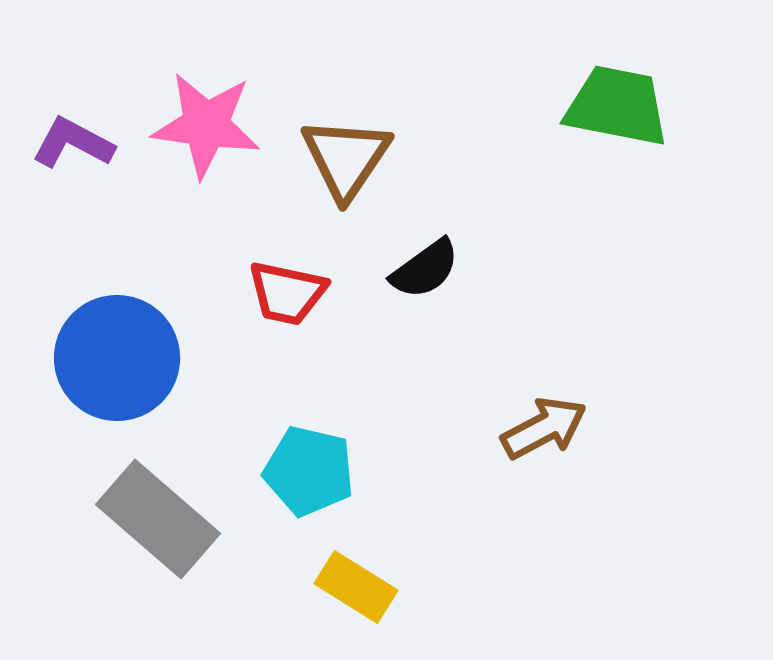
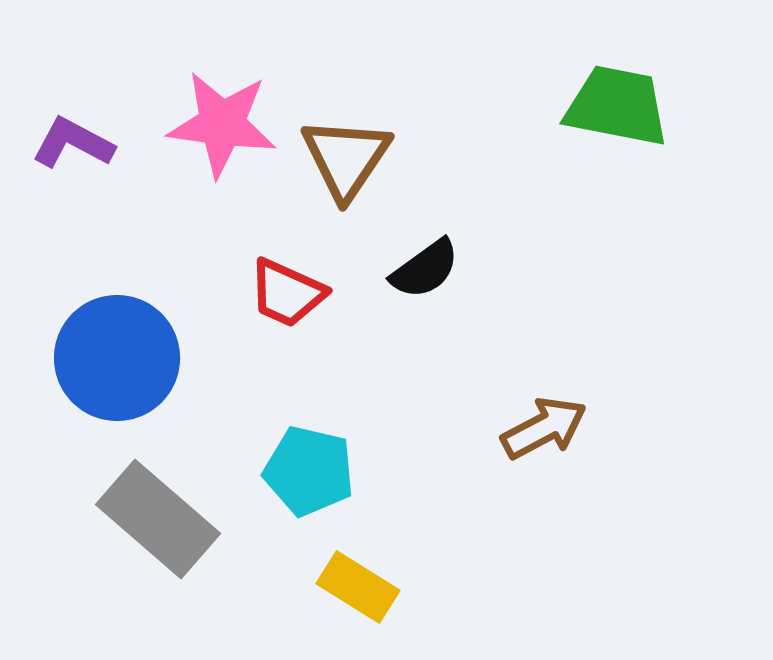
pink star: moved 16 px right, 1 px up
red trapezoid: rotated 12 degrees clockwise
yellow rectangle: moved 2 px right
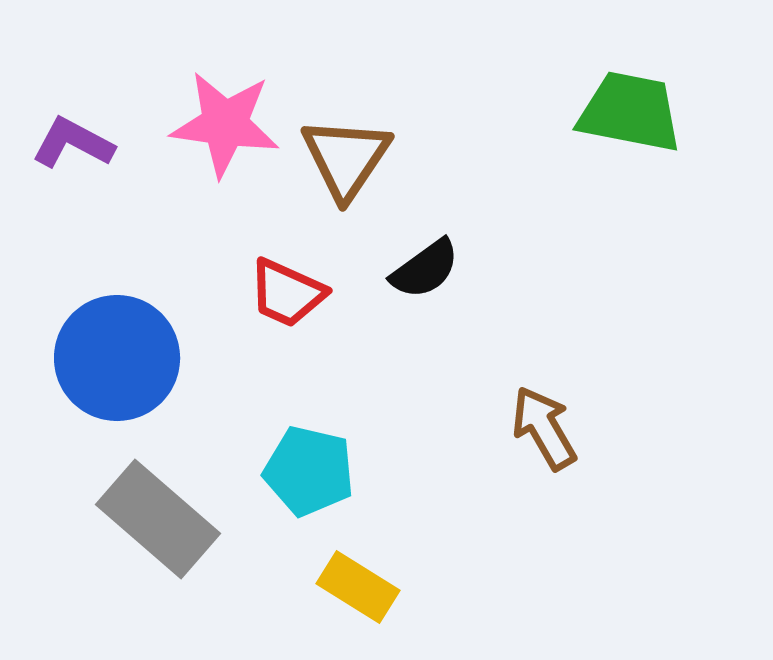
green trapezoid: moved 13 px right, 6 px down
pink star: moved 3 px right
brown arrow: rotated 92 degrees counterclockwise
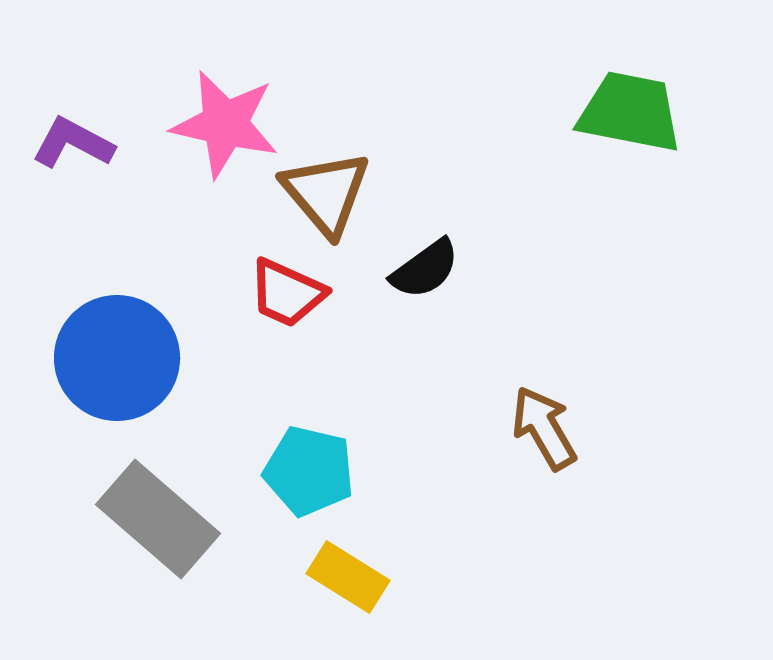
pink star: rotated 5 degrees clockwise
brown triangle: moved 20 px left, 35 px down; rotated 14 degrees counterclockwise
yellow rectangle: moved 10 px left, 10 px up
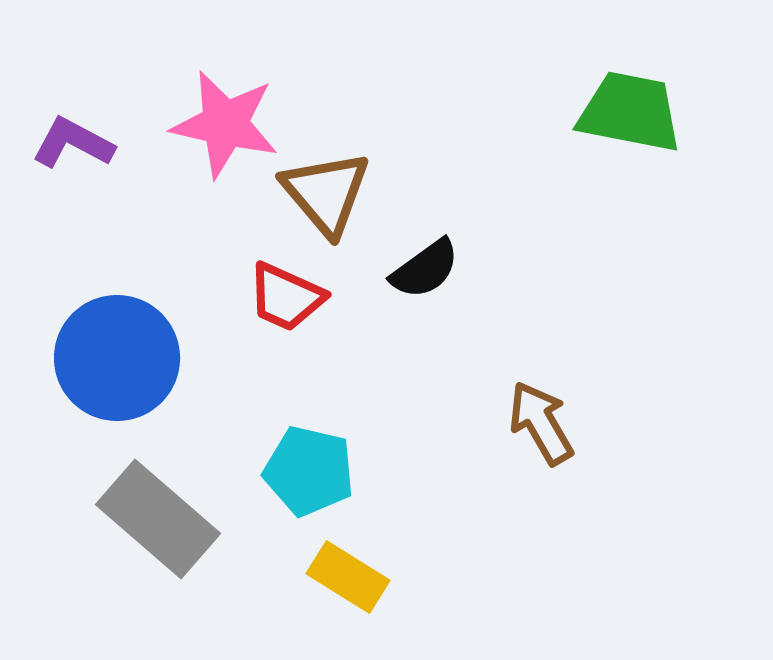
red trapezoid: moved 1 px left, 4 px down
brown arrow: moved 3 px left, 5 px up
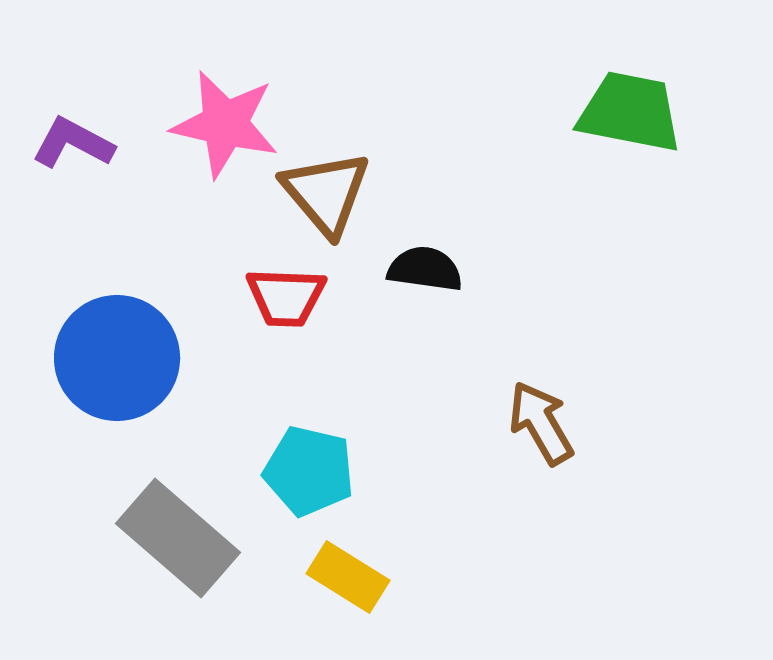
black semicircle: rotated 136 degrees counterclockwise
red trapezoid: rotated 22 degrees counterclockwise
gray rectangle: moved 20 px right, 19 px down
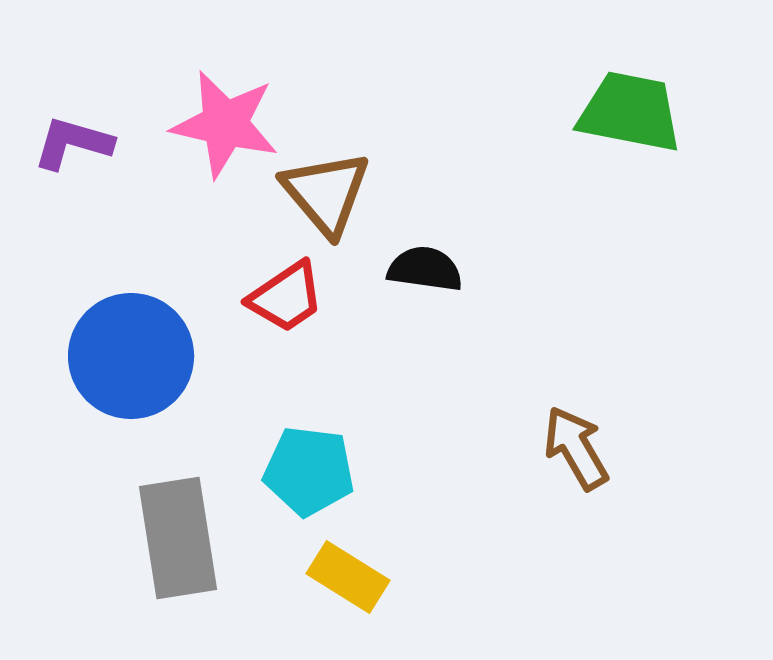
purple L-shape: rotated 12 degrees counterclockwise
red trapezoid: rotated 36 degrees counterclockwise
blue circle: moved 14 px right, 2 px up
brown arrow: moved 35 px right, 25 px down
cyan pentagon: rotated 6 degrees counterclockwise
gray rectangle: rotated 40 degrees clockwise
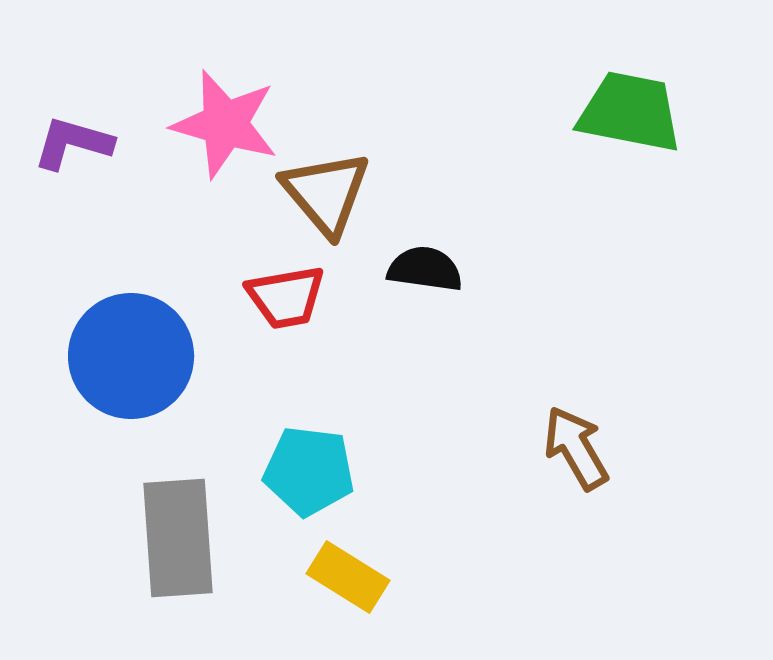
pink star: rotated 3 degrees clockwise
red trapezoid: rotated 24 degrees clockwise
gray rectangle: rotated 5 degrees clockwise
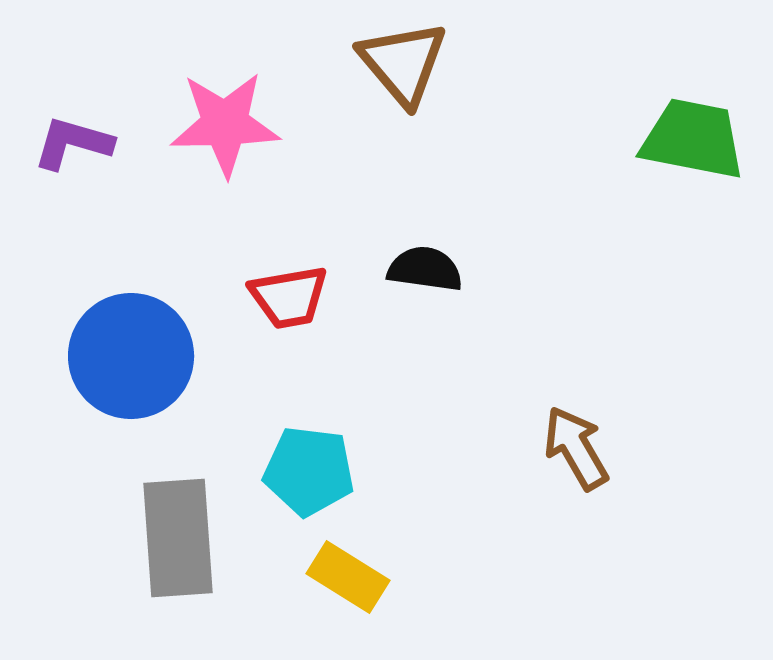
green trapezoid: moved 63 px right, 27 px down
pink star: rotated 17 degrees counterclockwise
brown triangle: moved 77 px right, 130 px up
red trapezoid: moved 3 px right
